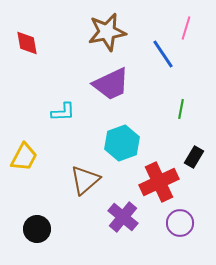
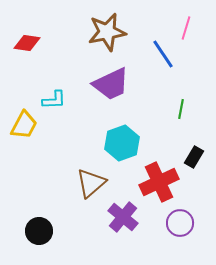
red diamond: rotated 72 degrees counterclockwise
cyan L-shape: moved 9 px left, 12 px up
yellow trapezoid: moved 32 px up
brown triangle: moved 6 px right, 3 px down
black circle: moved 2 px right, 2 px down
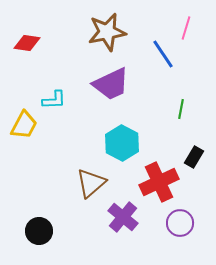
cyan hexagon: rotated 12 degrees counterclockwise
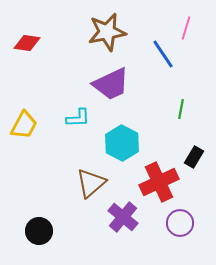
cyan L-shape: moved 24 px right, 18 px down
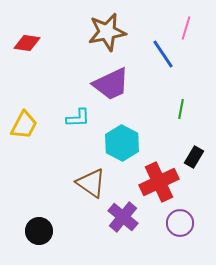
brown triangle: rotated 44 degrees counterclockwise
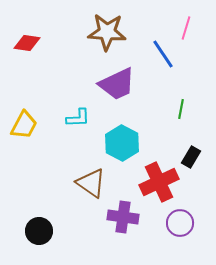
brown star: rotated 15 degrees clockwise
purple trapezoid: moved 6 px right
black rectangle: moved 3 px left
purple cross: rotated 32 degrees counterclockwise
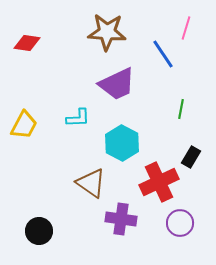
purple cross: moved 2 px left, 2 px down
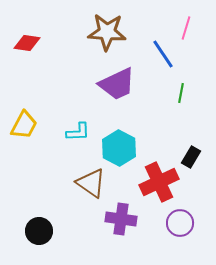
green line: moved 16 px up
cyan L-shape: moved 14 px down
cyan hexagon: moved 3 px left, 5 px down
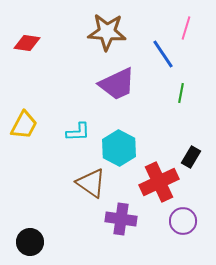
purple circle: moved 3 px right, 2 px up
black circle: moved 9 px left, 11 px down
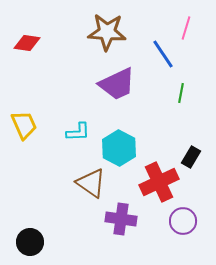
yellow trapezoid: rotated 52 degrees counterclockwise
